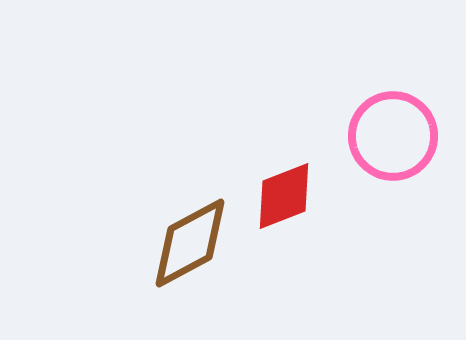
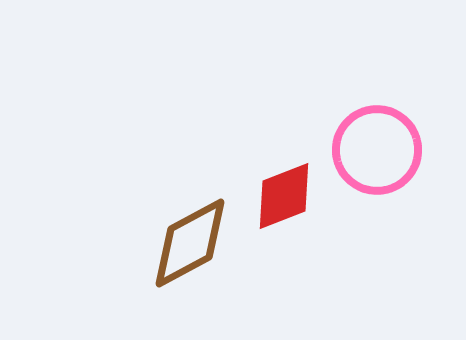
pink circle: moved 16 px left, 14 px down
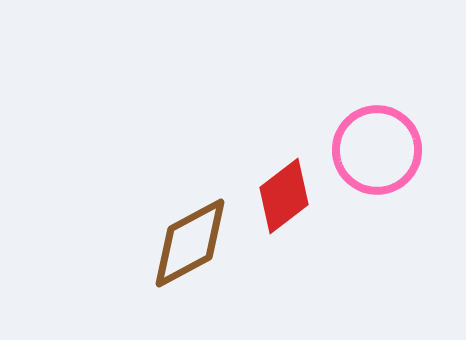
red diamond: rotated 16 degrees counterclockwise
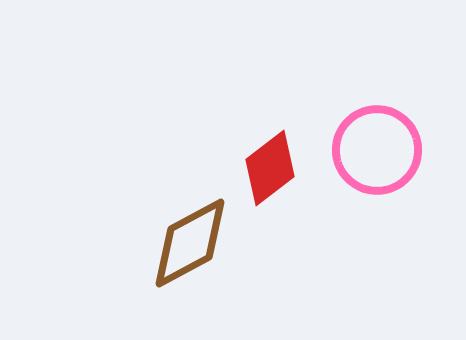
red diamond: moved 14 px left, 28 px up
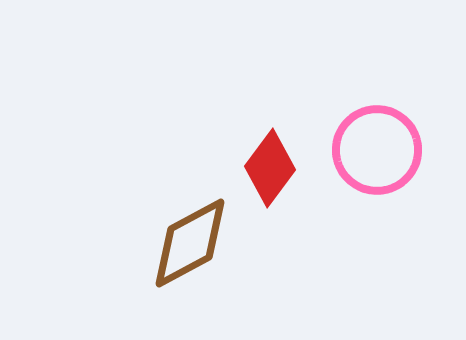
red diamond: rotated 16 degrees counterclockwise
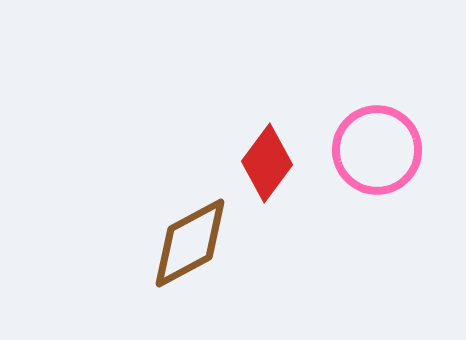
red diamond: moved 3 px left, 5 px up
